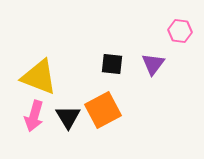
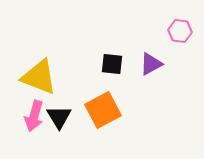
purple triangle: moved 2 px left; rotated 25 degrees clockwise
black triangle: moved 9 px left
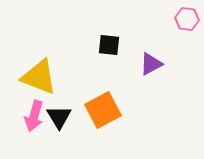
pink hexagon: moved 7 px right, 12 px up
black square: moved 3 px left, 19 px up
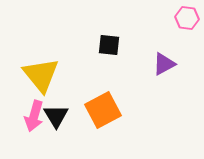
pink hexagon: moved 1 px up
purple triangle: moved 13 px right
yellow triangle: moved 2 px right, 2 px up; rotated 30 degrees clockwise
black triangle: moved 3 px left, 1 px up
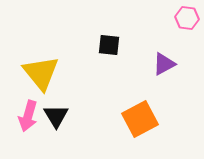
yellow triangle: moved 2 px up
orange square: moved 37 px right, 9 px down
pink arrow: moved 6 px left
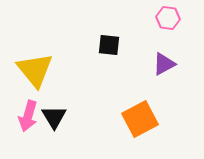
pink hexagon: moved 19 px left
yellow triangle: moved 6 px left, 3 px up
black triangle: moved 2 px left, 1 px down
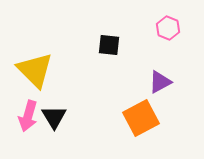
pink hexagon: moved 10 px down; rotated 15 degrees clockwise
purple triangle: moved 4 px left, 18 px down
yellow triangle: rotated 6 degrees counterclockwise
orange square: moved 1 px right, 1 px up
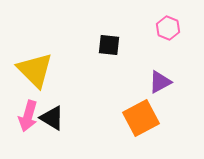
black triangle: moved 2 px left, 1 px down; rotated 28 degrees counterclockwise
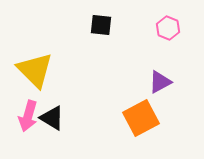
black square: moved 8 px left, 20 px up
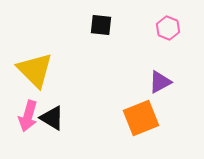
orange square: rotated 6 degrees clockwise
